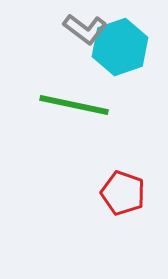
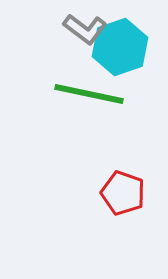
green line: moved 15 px right, 11 px up
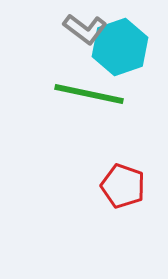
red pentagon: moved 7 px up
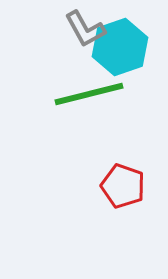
gray L-shape: rotated 24 degrees clockwise
green line: rotated 26 degrees counterclockwise
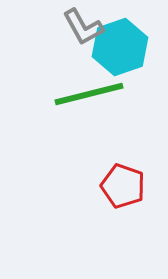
gray L-shape: moved 2 px left, 2 px up
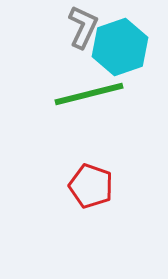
gray L-shape: rotated 126 degrees counterclockwise
red pentagon: moved 32 px left
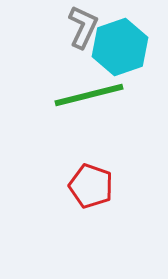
green line: moved 1 px down
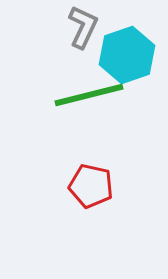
cyan hexagon: moved 7 px right, 8 px down
red pentagon: rotated 6 degrees counterclockwise
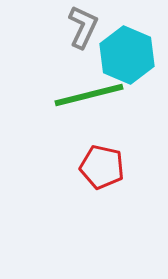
cyan hexagon: rotated 18 degrees counterclockwise
red pentagon: moved 11 px right, 19 px up
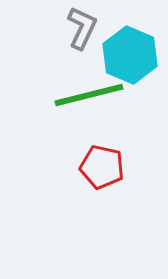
gray L-shape: moved 1 px left, 1 px down
cyan hexagon: moved 3 px right
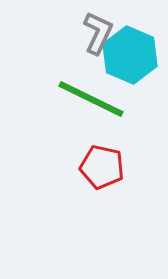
gray L-shape: moved 16 px right, 5 px down
green line: moved 2 px right, 4 px down; rotated 40 degrees clockwise
